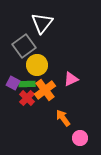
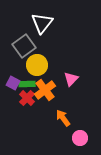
pink triangle: rotated 21 degrees counterclockwise
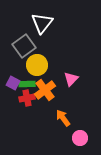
red cross: rotated 35 degrees clockwise
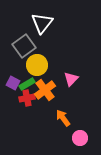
green rectangle: rotated 28 degrees counterclockwise
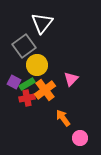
purple square: moved 1 px right, 1 px up
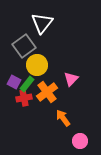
green rectangle: rotated 21 degrees counterclockwise
orange cross: moved 2 px right, 2 px down
red cross: moved 3 px left
pink circle: moved 3 px down
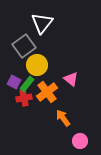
pink triangle: rotated 35 degrees counterclockwise
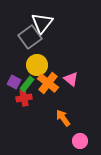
gray square: moved 6 px right, 9 px up
orange cross: moved 1 px right, 9 px up; rotated 15 degrees counterclockwise
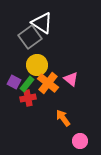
white triangle: rotated 35 degrees counterclockwise
red cross: moved 4 px right
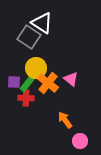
gray square: moved 1 px left; rotated 20 degrees counterclockwise
yellow circle: moved 1 px left, 3 px down
purple square: rotated 24 degrees counterclockwise
red cross: moved 2 px left; rotated 14 degrees clockwise
orange arrow: moved 2 px right, 2 px down
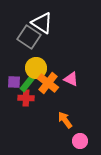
pink triangle: rotated 14 degrees counterclockwise
